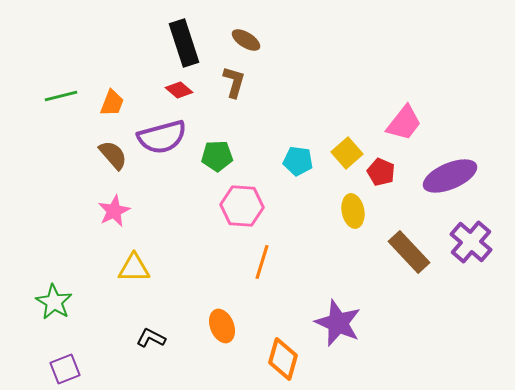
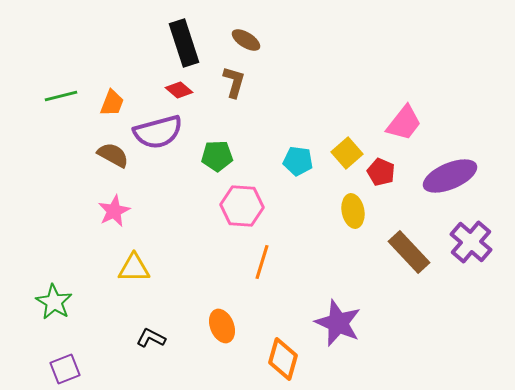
purple semicircle: moved 4 px left, 5 px up
brown semicircle: rotated 20 degrees counterclockwise
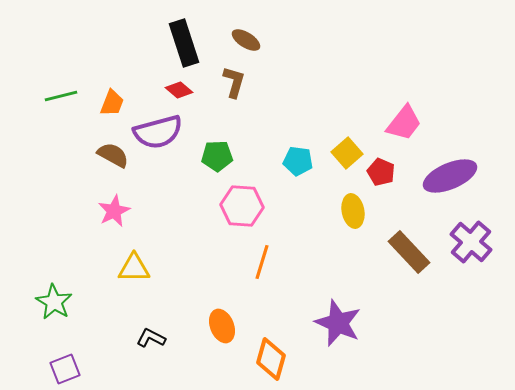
orange diamond: moved 12 px left
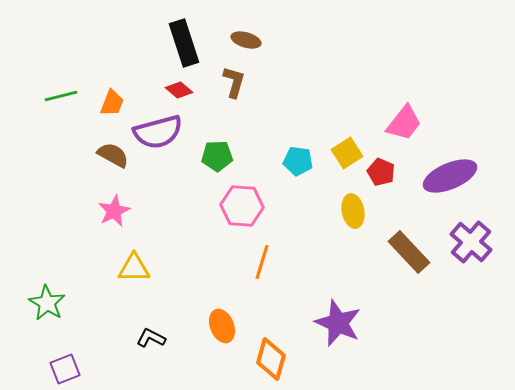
brown ellipse: rotated 16 degrees counterclockwise
yellow square: rotated 8 degrees clockwise
green star: moved 7 px left, 1 px down
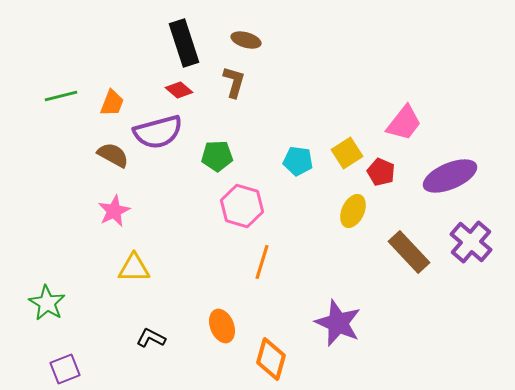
pink hexagon: rotated 12 degrees clockwise
yellow ellipse: rotated 36 degrees clockwise
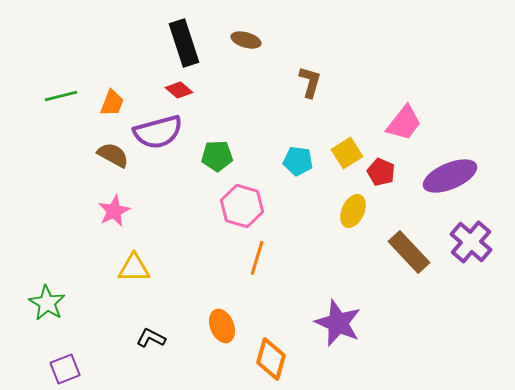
brown L-shape: moved 76 px right
orange line: moved 5 px left, 4 px up
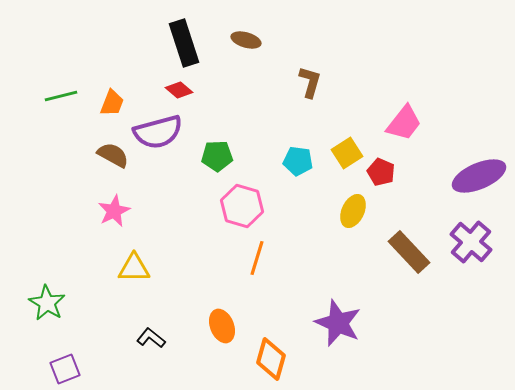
purple ellipse: moved 29 px right
black L-shape: rotated 12 degrees clockwise
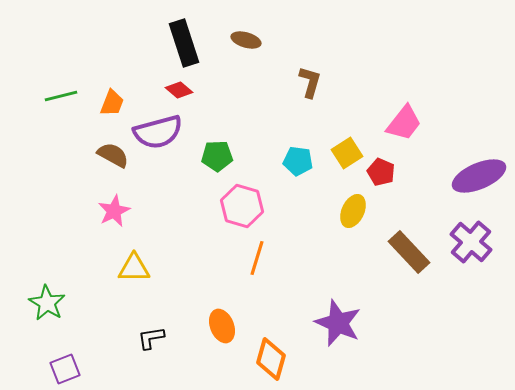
black L-shape: rotated 48 degrees counterclockwise
